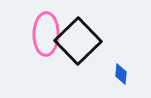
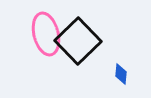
pink ellipse: rotated 15 degrees counterclockwise
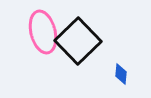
pink ellipse: moved 3 px left, 2 px up
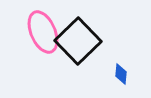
pink ellipse: rotated 9 degrees counterclockwise
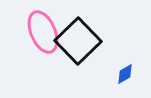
blue diamond: moved 4 px right; rotated 55 degrees clockwise
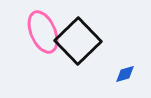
blue diamond: rotated 15 degrees clockwise
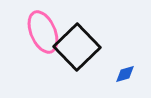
black square: moved 1 px left, 6 px down
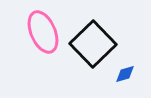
black square: moved 16 px right, 3 px up
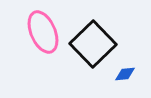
blue diamond: rotated 10 degrees clockwise
